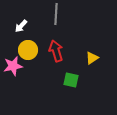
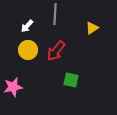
gray line: moved 1 px left
white arrow: moved 6 px right
red arrow: rotated 125 degrees counterclockwise
yellow triangle: moved 30 px up
pink star: moved 21 px down
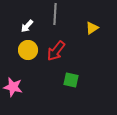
pink star: rotated 24 degrees clockwise
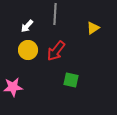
yellow triangle: moved 1 px right
pink star: rotated 18 degrees counterclockwise
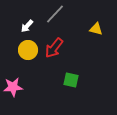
gray line: rotated 40 degrees clockwise
yellow triangle: moved 3 px right, 1 px down; rotated 48 degrees clockwise
red arrow: moved 2 px left, 3 px up
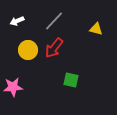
gray line: moved 1 px left, 7 px down
white arrow: moved 10 px left, 5 px up; rotated 24 degrees clockwise
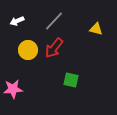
pink star: moved 2 px down
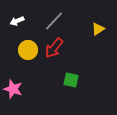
yellow triangle: moved 2 px right; rotated 48 degrees counterclockwise
pink star: rotated 24 degrees clockwise
